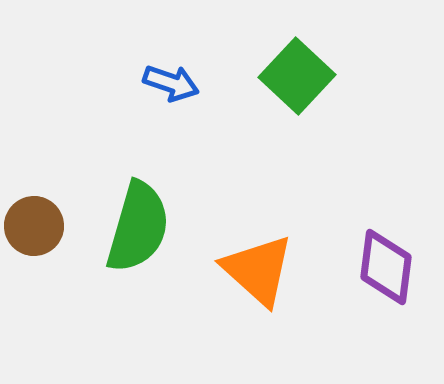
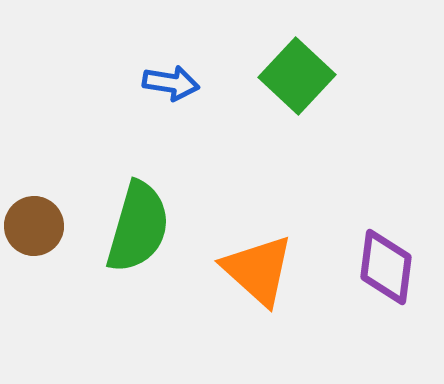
blue arrow: rotated 10 degrees counterclockwise
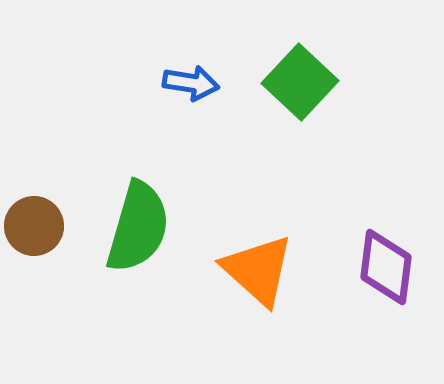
green square: moved 3 px right, 6 px down
blue arrow: moved 20 px right
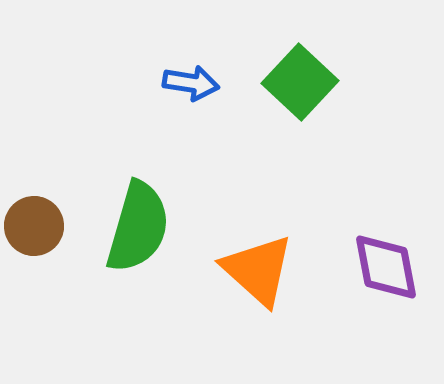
purple diamond: rotated 18 degrees counterclockwise
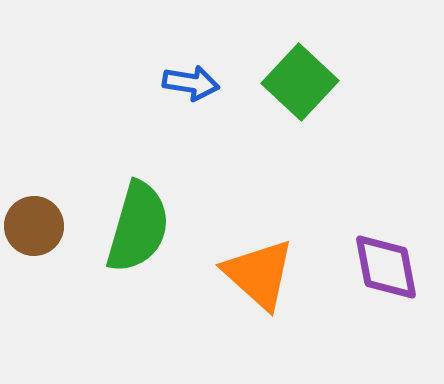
orange triangle: moved 1 px right, 4 px down
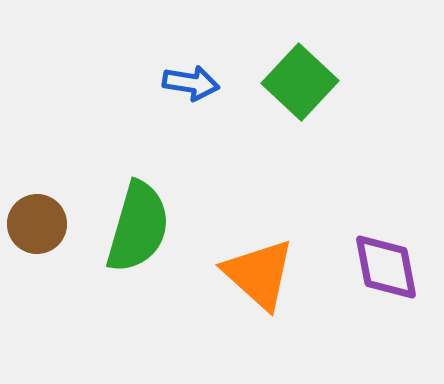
brown circle: moved 3 px right, 2 px up
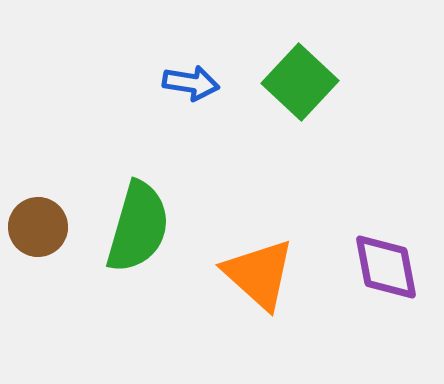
brown circle: moved 1 px right, 3 px down
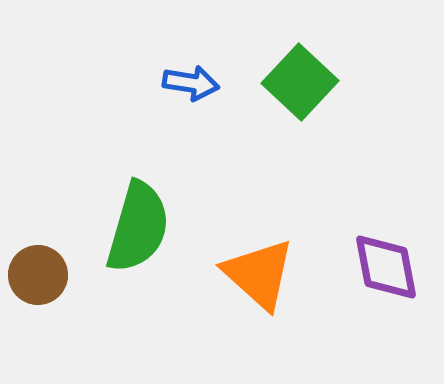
brown circle: moved 48 px down
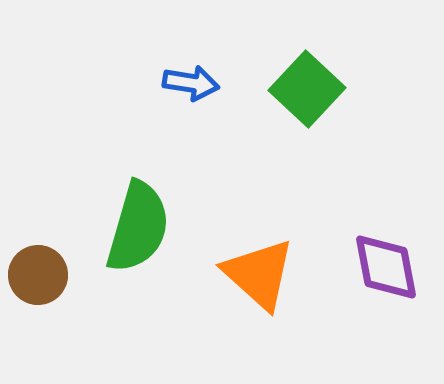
green square: moved 7 px right, 7 px down
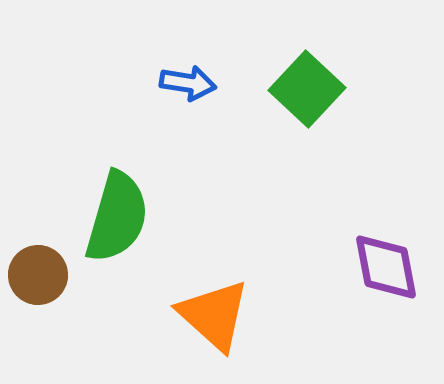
blue arrow: moved 3 px left
green semicircle: moved 21 px left, 10 px up
orange triangle: moved 45 px left, 41 px down
